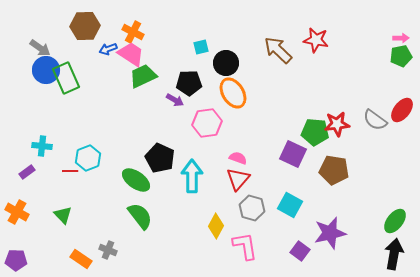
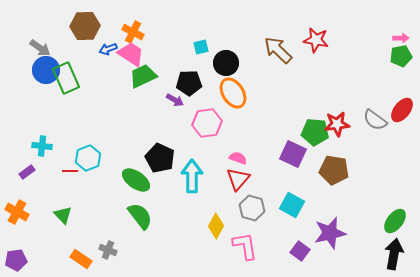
cyan square at (290, 205): moved 2 px right
purple pentagon at (16, 260): rotated 10 degrees counterclockwise
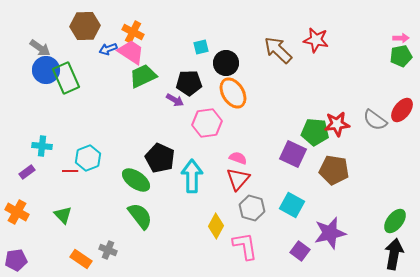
pink trapezoid at (131, 54): moved 2 px up
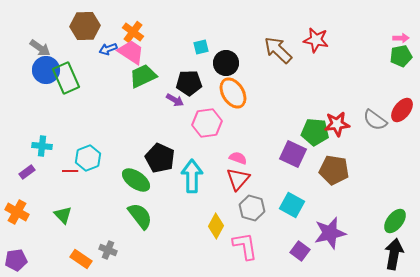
orange cross at (133, 32): rotated 10 degrees clockwise
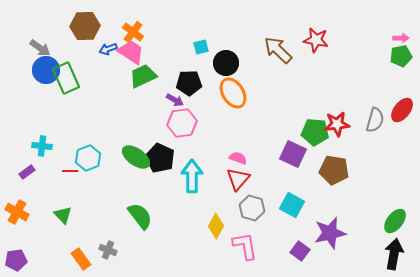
gray semicircle at (375, 120): rotated 110 degrees counterclockwise
pink hexagon at (207, 123): moved 25 px left
green ellipse at (136, 180): moved 23 px up
orange rectangle at (81, 259): rotated 20 degrees clockwise
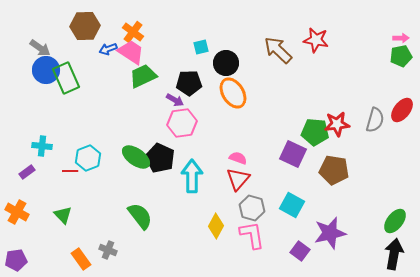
pink L-shape at (245, 246): moved 7 px right, 11 px up
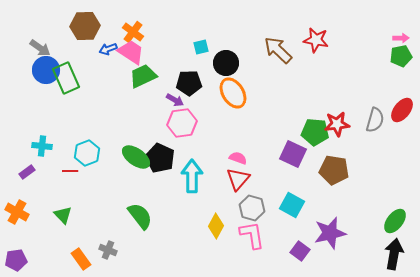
cyan hexagon at (88, 158): moved 1 px left, 5 px up
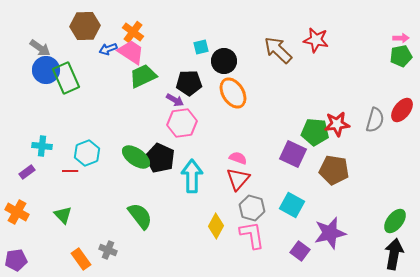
black circle at (226, 63): moved 2 px left, 2 px up
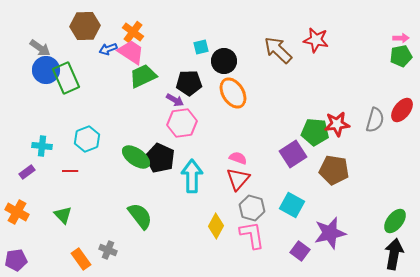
cyan hexagon at (87, 153): moved 14 px up
purple square at (293, 154): rotated 32 degrees clockwise
